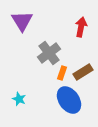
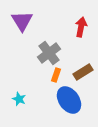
orange rectangle: moved 6 px left, 2 px down
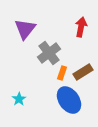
purple triangle: moved 3 px right, 8 px down; rotated 10 degrees clockwise
orange rectangle: moved 6 px right, 2 px up
cyan star: rotated 16 degrees clockwise
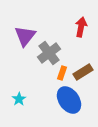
purple triangle: moved 7 px down
